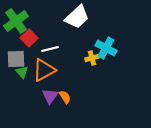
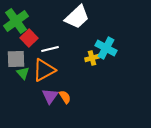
green triangle: moved 1 px right, 1 px down
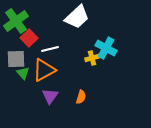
orange semicircle: moved 16 px right; rotated 48 degrees clockwise
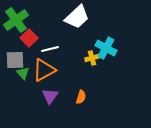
green cross: moved 1 px up
gray square: moved 1 px left, 1 px down
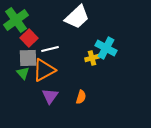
gray square: moved 13 px right, 2 px up
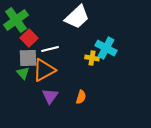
yellow cross: rotated 24 degrees clockwise
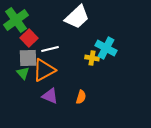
purple triangle: rotated 42 degrees counterclockwise
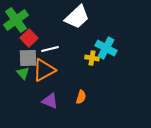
purple triangle: moved 5 px down
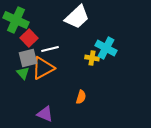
green cross: rotated 30 degrees counterclockwise
gray square: rotated 12 degrees counterclockwise
orange triangle: moved 1 px left, 2 px up
purple triangle: moved 5 px left, 13 px down
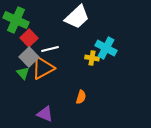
gray square: moved 1 px right, 1 px up; rotated 30 degrees counterclockwise
